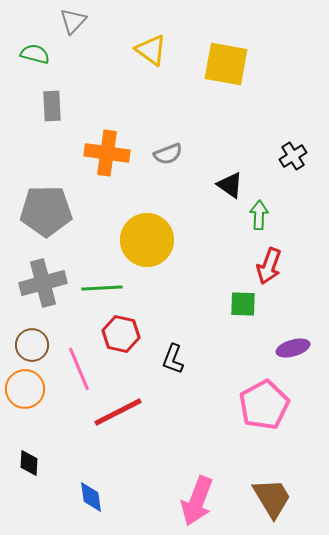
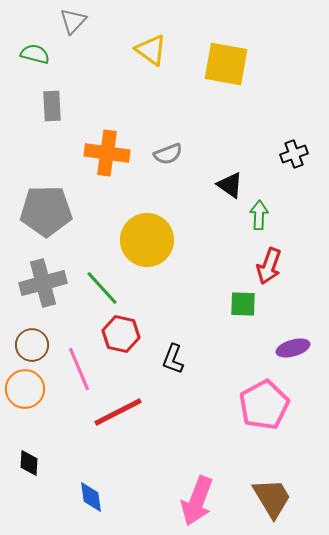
black cross: moved 1 px right, 2 px up; rotated 12 degrees clockwise
green line: rotated 51 degrees clockwise
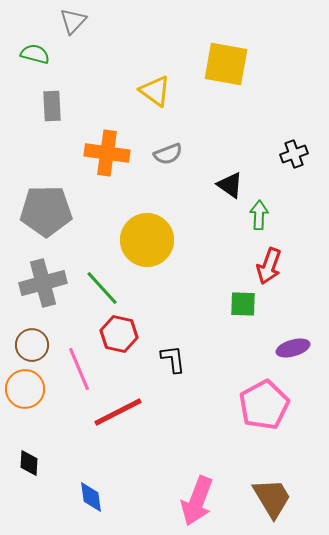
yellow triangle: moved 4 px right, 41 px down
red hexagon: moved 2 px left
black L-shape: rotated 152 degrees clockwise
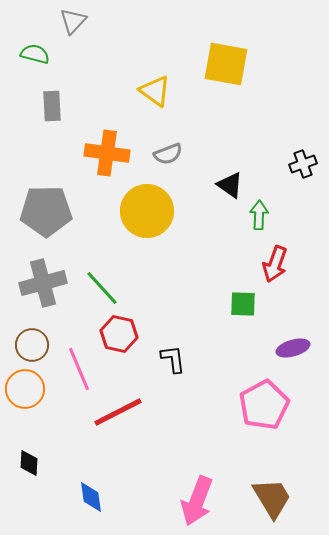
black cross: moved 9 px right, 10 px down
yellow circle: moved 29 px up
red arrow: moved 6 px right, 2 px up
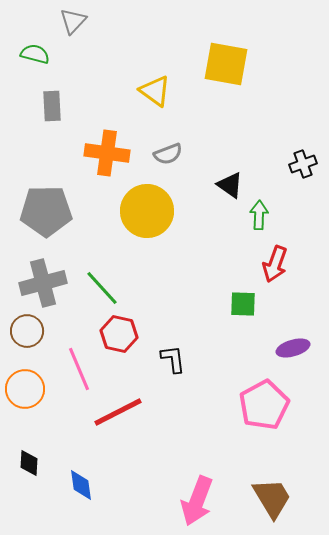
brown circle: moved 5 px left, 14 px up
blue diamond: moved 10 px left, 12 px up
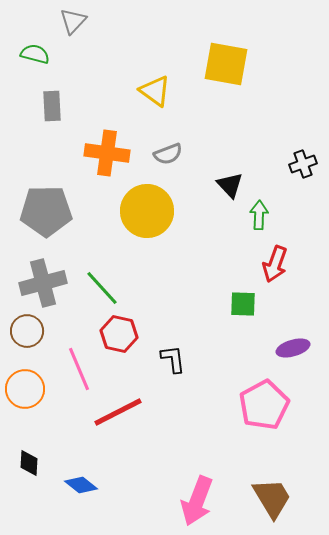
black triangle: rotated 12 degrees clockwise
blue diamond: rotated 44 degrees counterclockwise
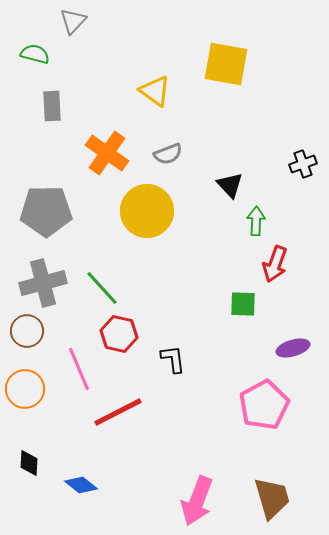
orange cross: rotated 27 degrees clockwise
green arrow: moved 3 px left, 6 px down
brown trapezoid: rotated 15 degrees clockwise
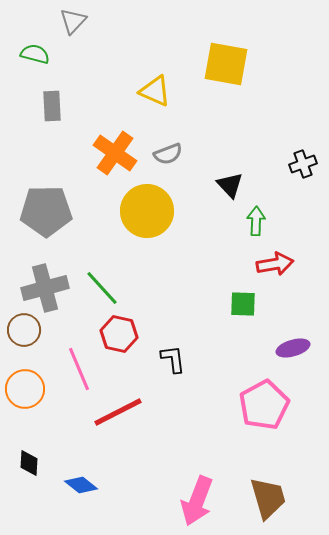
yellow triangle: rotated 12 degrees counterclockwise
orange cross: moved 8 px right
red arrow: rotated 120 degrees counterclockwise
gray cross: moved 2 px right, 5 px down
brown circle: moved 3 px left, 1 px up
brown trapezoid: moved 4 px left
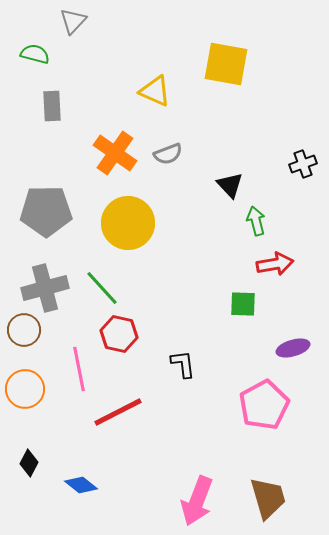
yellow circle: moved 19 px left, 12 px down
green arrow: rotated 16 degrees counterclockwise
black L-shape: moved 10 px right, 5 px down
pink line: rotated 12 degrees clockwise
black diamond: rotated 24 degrees clockwise
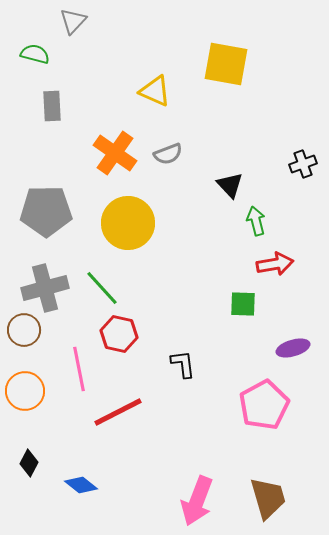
orange circle: moved 2 px down
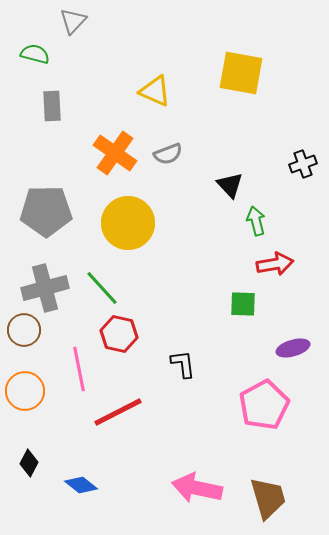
yellow square: moved 15 px right, 9 px down
pink arrow: moved 13 px up; rotated 81 degrees clockwise
